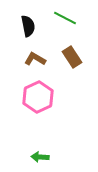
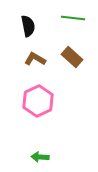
green line: moved 8 px right; rotated 20 degrees counterclockwise
brown rectangle: rotated 15 degrees counterclockwise
pink hexagon: moved 4 px down
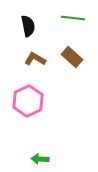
pink hexagon: moved 10 px left
green arrow: moved 2 px down
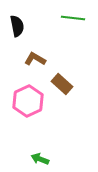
black semicircle: moved 11 px left
brown rectangle: moved 10 px left, 27 px down
green arrow: rotated 18 degrees clockwise
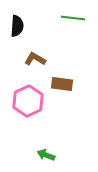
black semicircle: rotated 15 degrees clockwise
brown rectangle: rotated 35 degrees counterclockwise
green arrow: moved 6 px right, 4 px up
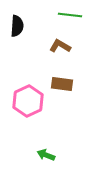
green line: moved 3 px left, 3 px up
brown L-shape: moved 25 px right, 13 px up
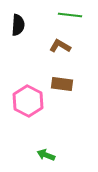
black semicircle: moved 1 px right, 1 px up
pink hexagon: rotated 8 degrees counterclockwise
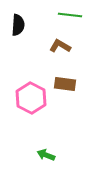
brown rectangle: moved 3 px right
pink hexagon: moved 3 px right, 3 px up
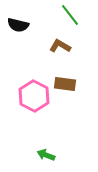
green line: rotated 45 degrees clockwise
black semicircle: rotated 100 degrees clockwise
pink hexagon: moved 3 px right, 2 px up
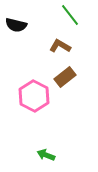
black semicircle: moved 2 px left
brown rectangle: moved 7 px up; rotated 45 degrees counterclockwise
